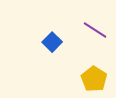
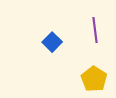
purple line: rotated 50 degrees clockwise
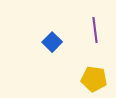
yellow pentagon: rotated 25 degrees counterclockwise
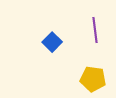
yellow pentagon: moved 1 px left
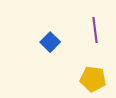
blue square: moved 2 px left
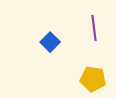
purple line: moved 1 px left, 2 px up
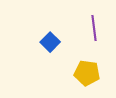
yellow pentagon: moved 6 px left, 6 px up
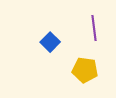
yellow pentagon: moved 2 px left, 3 px up
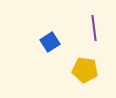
blue square: rotated 12 degrees clockwise
